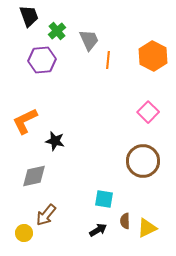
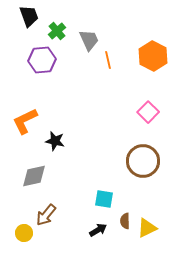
orange line: rotated 18 degrees counterclockwise
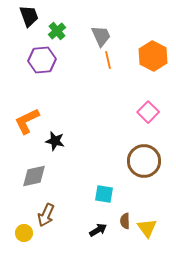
gray trapezoid: moved 12 px right, 4 px up
orange L-shape: moved 2 px right
brown circle: moved 1 px right
cyan square: moved 5 px up
brown arrow: rotated 15 degrees counterclockwise
yellow triangle: rotated 40 degrees counterclockwise
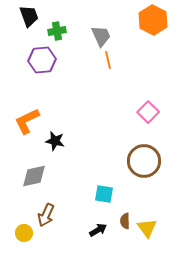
green cross: rotated 30 degrees clockwise
orange hexagon: moved 36 px up
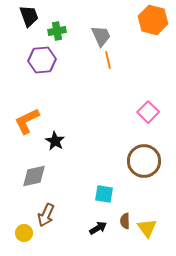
orange hexagon: rotated 12 degrees counterclockwise
black star: rotated 18 degrees clockwise
black arrow: moved 2 px up
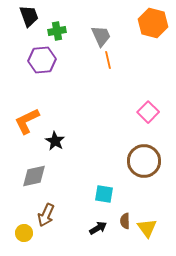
orange hexagon: moved 3 px down
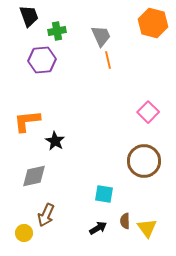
orange L-shape: rotated 20 degrees clockwise
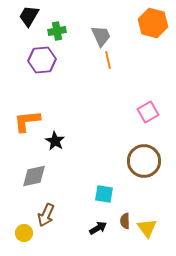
black trapezoid: rotated 130 degrees counterclockwise
pink square: rotated 15 degrees clockwise
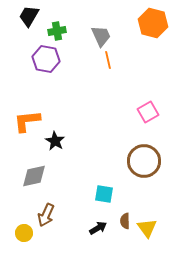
purple hexagon: moved 4 px right, 1 px up; rotated 16 degrees clockwise
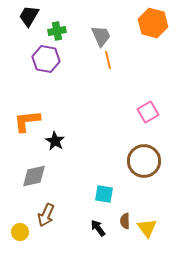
black arrow: rotated 96 degrees counterclockwise
yellow circle: moved 4 px left, 1 px up
